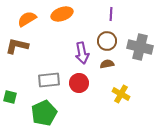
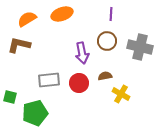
brown L-shape: moved 2 px right, 1 px up
brown semicircle: moved 2 px left, 12 px down
green pentagon: moved 9 px left; rotated 10 degrees clockwise
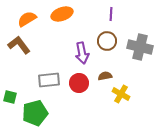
brown L-shape: rotated 40 degrees clockwise
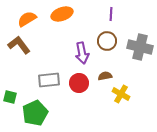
green pentagon: rotated 10 degrees counterclockwise
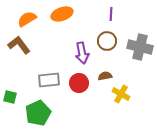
green pentagon: moved 3 px right
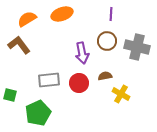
gray cross: moved 3 px left
green square: moved 2 px up
